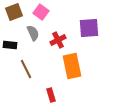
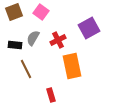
purple square: rotated 25 degrees counterclockwise
gray semicircle: moved 5 px down; rotated 126 degrees counterclockwise
black rectangle: moved 5 px right
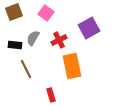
pink square: moved 5 px right, 1 px down
red cross: moved 1 px right
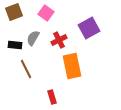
red rectangle: moved 1 px right, 2 px down
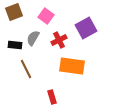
pink square: moved 3 px down
purple square: moved 3 px left
orange rectangle: rotated 70 degrees counterclockwise
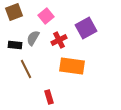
pink square: rotated 14 degrees clockwise
red rectangle: moved 3 px left
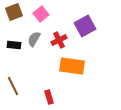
pink square: moved 5 px left, 2 px up
purple square: moved 1 px left, 2 px up
gray semicircle: moved 1 px right, 1 px down
black rectangle: moved 1 px left
brown line: moved 13 px left, 17 px down
